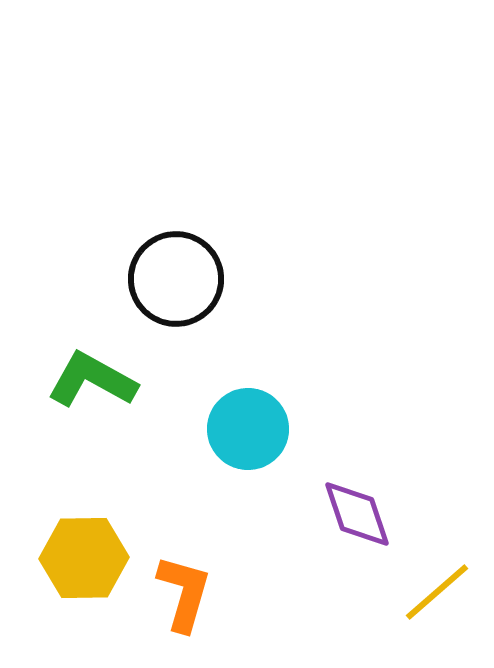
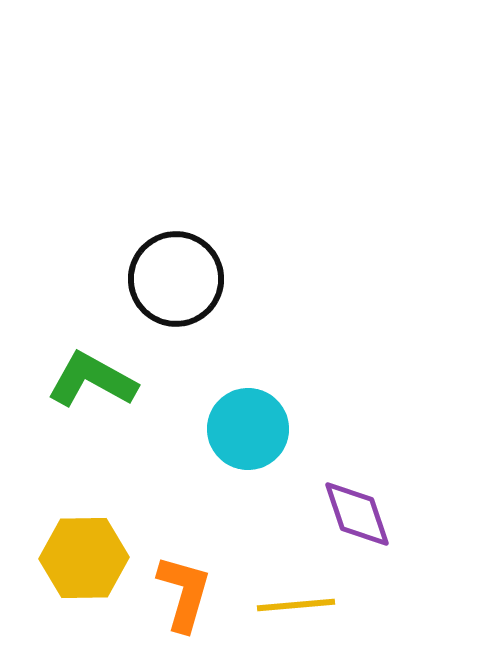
yellow line: moved 141 px left, 13 px down; rotated 36 degrees clockwise
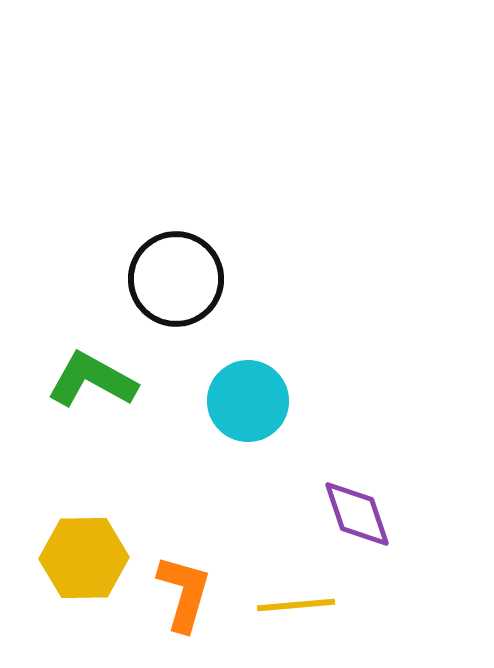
cyan circle: moved 28 px up
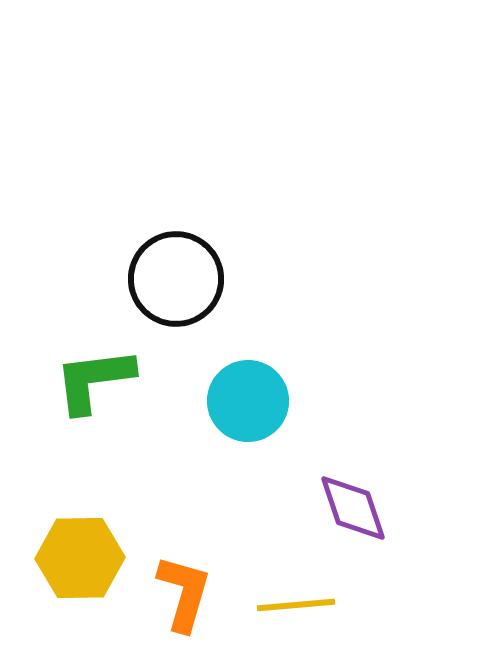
green L-shape: moved 2 px right; rotated 36 degrees counterclockwise
purple diamond: moved 4 px left, 6 px up
yellow hexagon: moved 4 px left
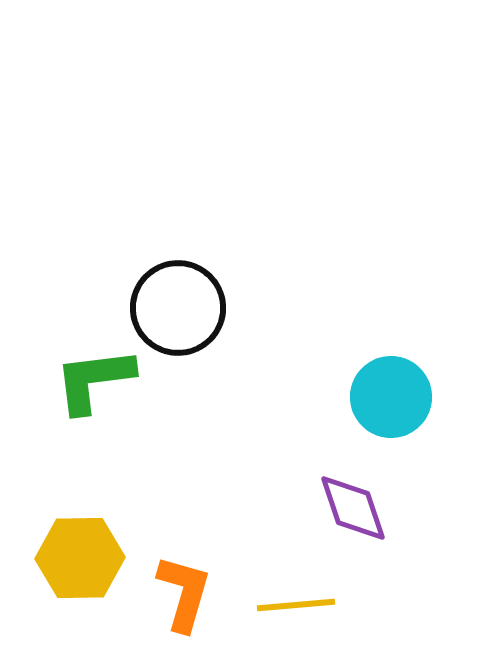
black circle: moved 2 px right, 29 px down
cyan circle: moved 143 px right, 4 px up
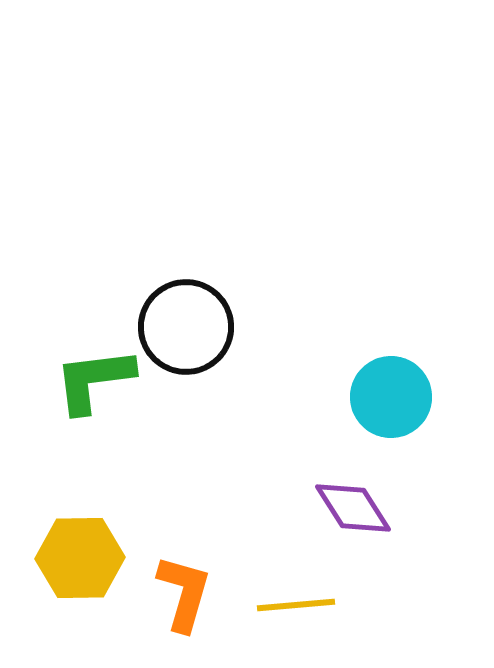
black circle: moved 8 px right, 19 px down
purple diamond: rotated 14 degrees counterclockwise
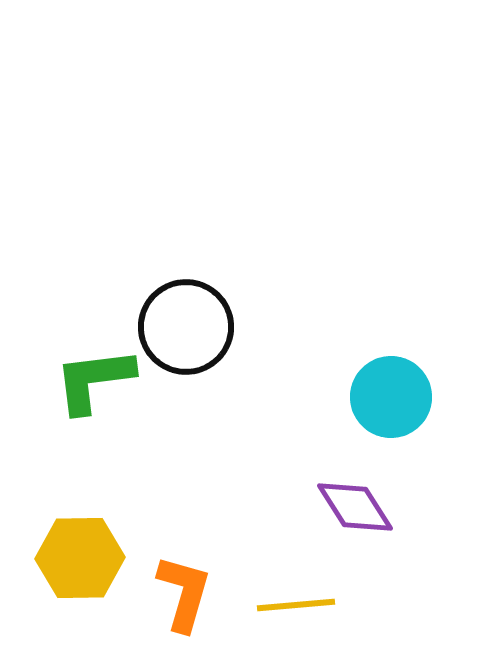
purple diamond: moved 2 px right, 1 px up
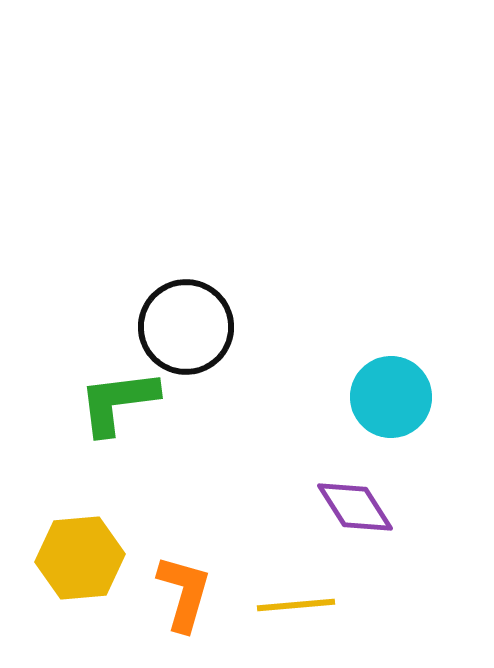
green L-shape: moved 24 px right, 22 px down
yellow hexagon: rotated 4 degrees counterclockwise
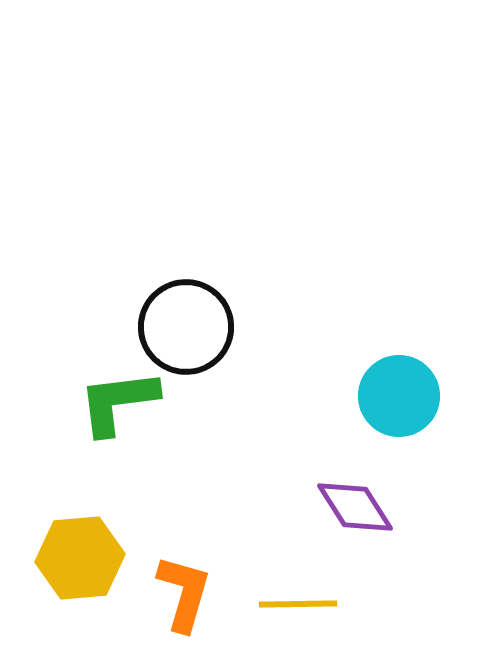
cyan circle: moved 8 px right, 1 px up
yellow line: moved 2 px right, 1 px up; rotated 4 degrees clockwise
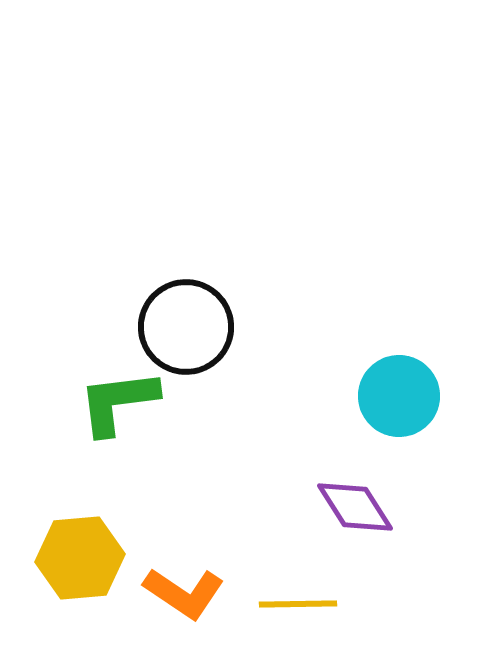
orange L-shape: rotated 108 degrees clockwise
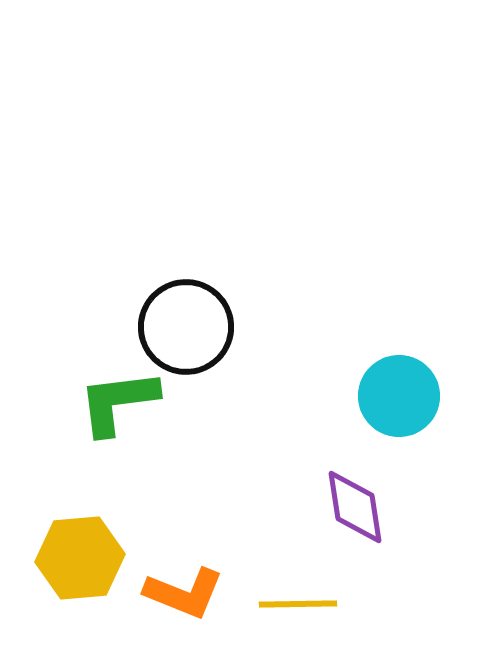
purple diamond: rotated 24 degrees clockwise
orange L-shape: rotated 12 degrees counterclockwise
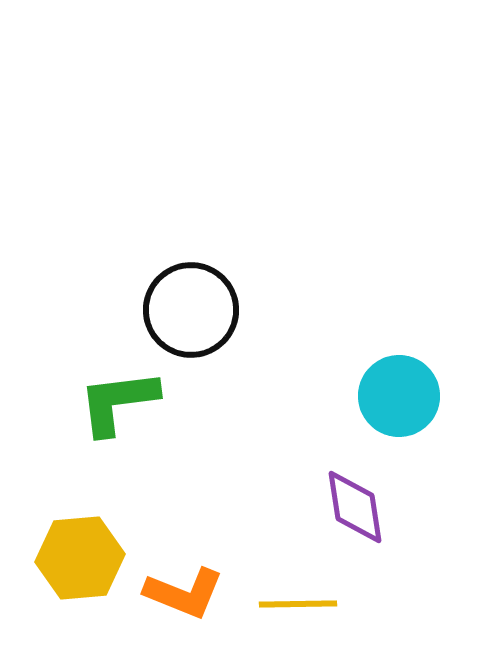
black circle: moved 5 px right, 17 px up
